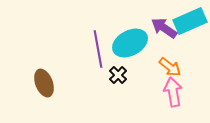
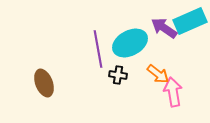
orange arrow: moved 12 px left, 7 px down
black cross: rotated 36 degrees counterclockwise
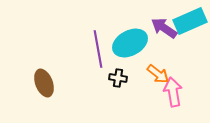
black cross: moved 3 px down
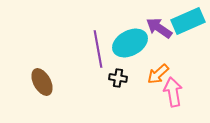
cyan rectangle: moved 2 px left
purple arrow: moved 5 px left
orange arrow: rotated 100 degrees clockwise
brown ellipse: moved 2 px left, 1 px up; rotated 8 degrees counterclockwise
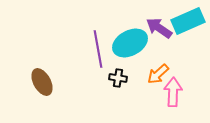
pink arrow: rotated 12 degrees clockwise
